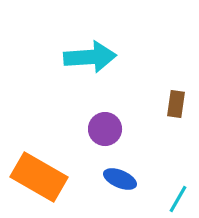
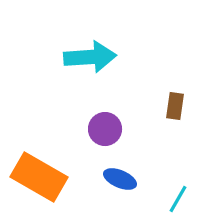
brown rectangle: moved 1 px left, 2 px down
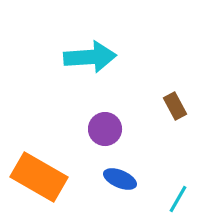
brown rectangle: rotated 36 degrees counterclockwise
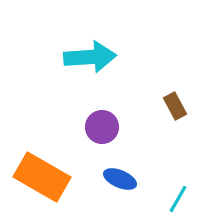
purple circle: moved 3 px left, 2 px up
orange rectangle: moved 3 px right
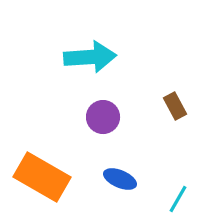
purple circle: moved 1 px right, 10 px up
